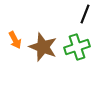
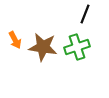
brown star: rotated 12 degrees counterclockwise
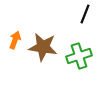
orange arrow: rotated 132 degrees counterclockwise
green cross: moved 2 px right, 9 px down
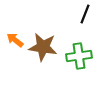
orange arrow: rotated 72 degrees counterclockwise
green cross: rotated 10 degrees clockwise
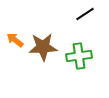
black line: rotated 36 degrees clockwise
brown star: rotated 12 degrees counterclockwise
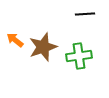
black line: rotated 30 degrees clockwise
brown star: rotated 16 degrees counterclockwise
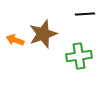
orange arrow: rotated 18 degrees counterclockwise
brown star: moved 13 px up
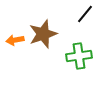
black line: rotated 48 degrees counterclockwise
orange arrow: rotated 30 degrees counterclockwise
